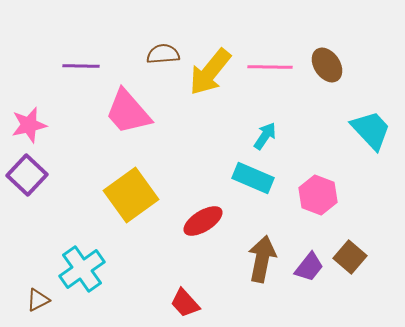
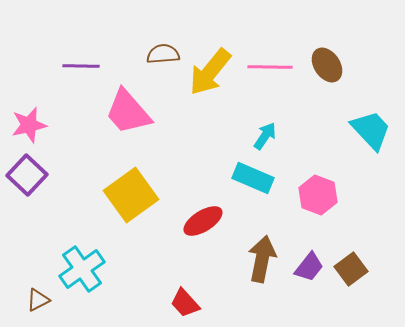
brown square: moved 1 px right, 12 px down; rotated 12 degrees clockwise
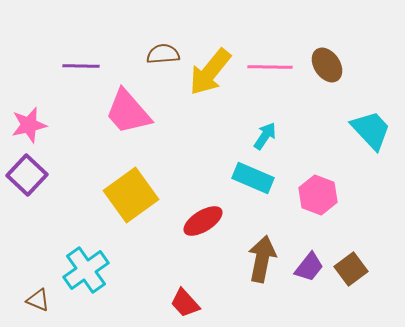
cyan cross: moved 4 px right, 1 px down
brown triangle: rotated 50 degrees clockwise
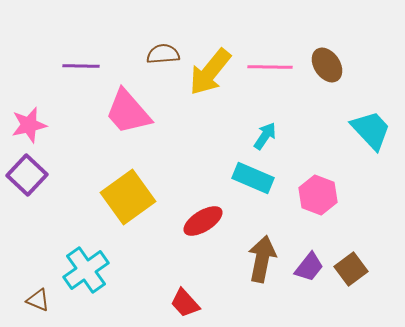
yellow square: moved 3 px left, 2 px down
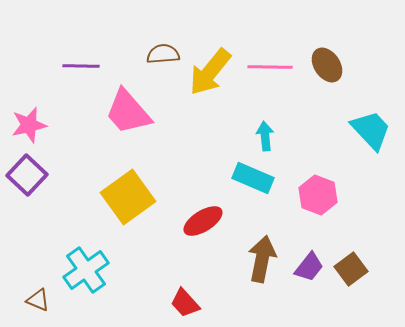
cyan arrow: rotated 40 degrees counterclockwise
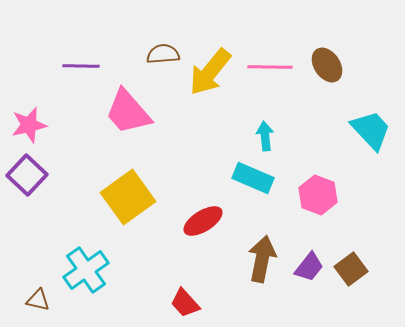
brown triangle: rotated 10 degrees counterclockwise
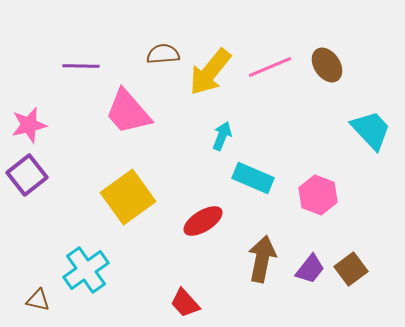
pink line: rotated 24 degrees counterclockwise
cyan arrow: moved 43 px left; rotated 28 degrees clockwise
purple square: rotated 9 degrees clockwise
purple trapezoid: moved 1 px right, 2 px down
